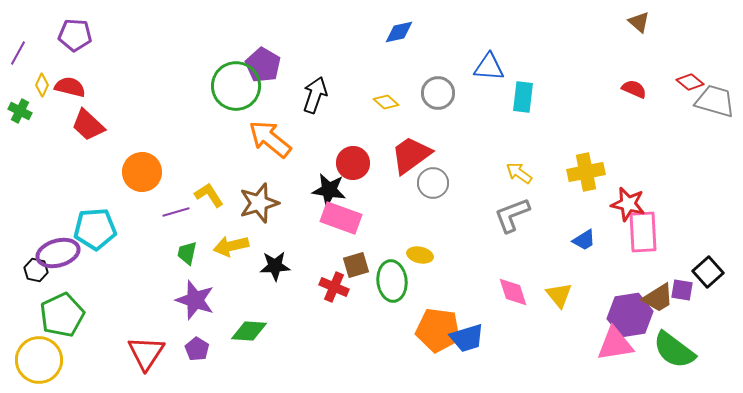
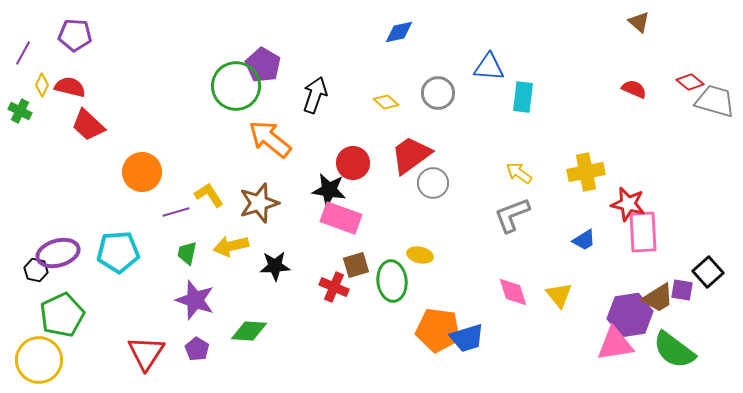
purple line at (18, 53): moved 5 px right
cyan pentagon at (95, 229): moved 23 px right, 23 px down
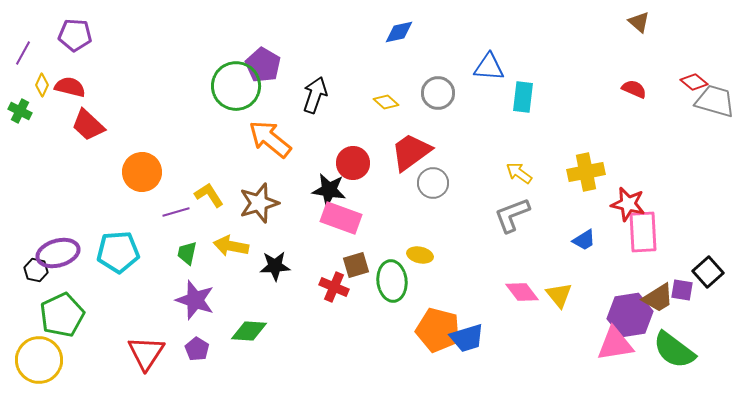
red diamond at (690, 82): moved 4 px right
red trapezoid at (411, 155): moved 3 px up
yellow arrow at (231, 246): rotated 24 degrees clockwise
pink diamond at (513, 292): moved 9 px right; rotated 20 degrees counterclockwise
orange pentagon at (438, 330): rotated 6 degrees clockwise
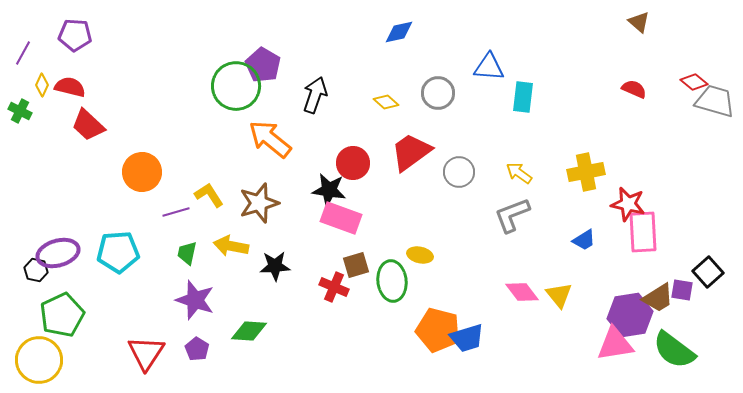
gray circle at (433, 183): moved 26 px right, 11 px up
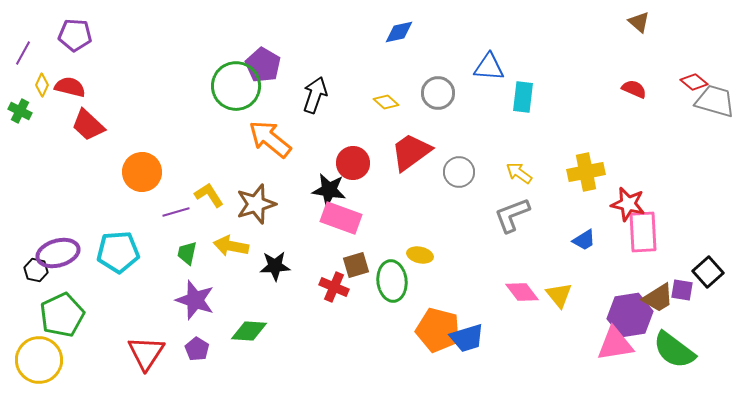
brown star at (259, 203): moved 3 px left, 1 px down
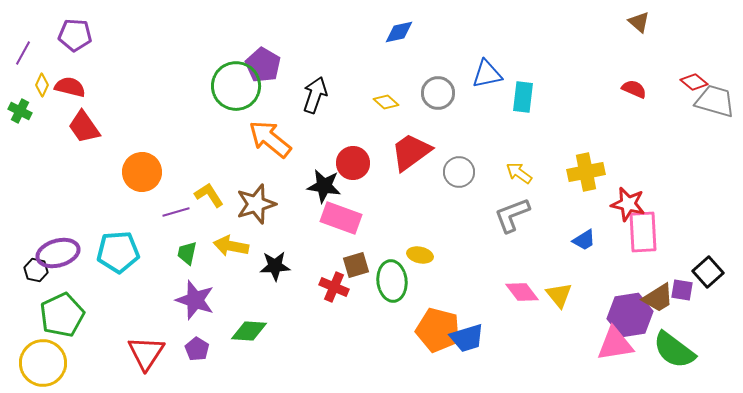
blue triangle at (489, 67): moved 2 px left, 7 px down; rotated 16 degrees counterclockwise
red trapezoid at (88, 125): moved 4 px left, 2 px down; rotated 12 degrees clockwise
black star at (329, 190): moved 5 px left, 4 px up
yellow circle at (39, 360): moved 4 px right, 3 px down
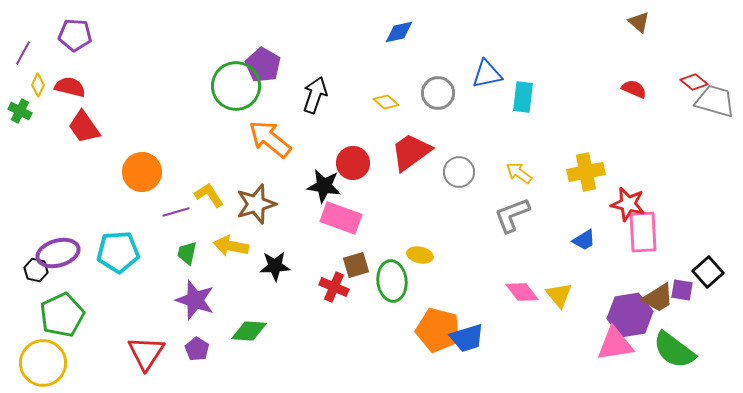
yellow diamond at (42, 85): moved 4 px left
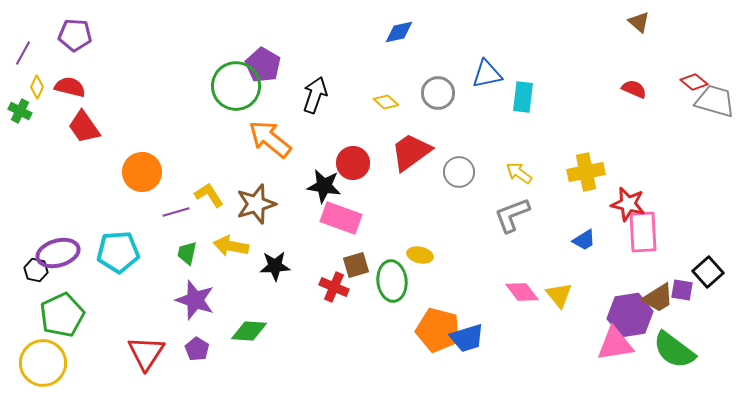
yellow diamond at (38, 85): moved 1 px left, 2 px down
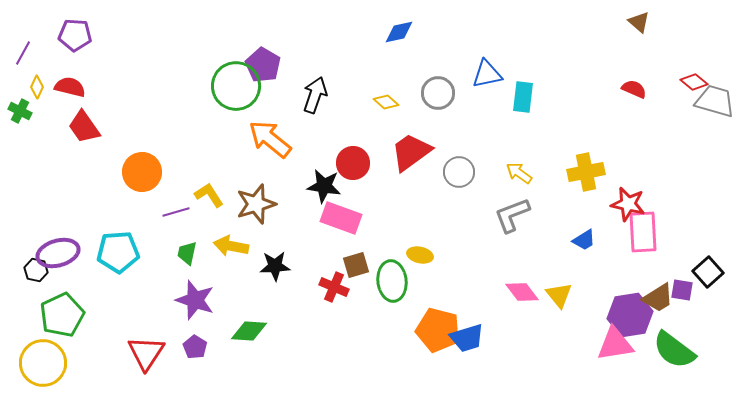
purple pentagon at (197, 349): moved 2 px left, 2 px up
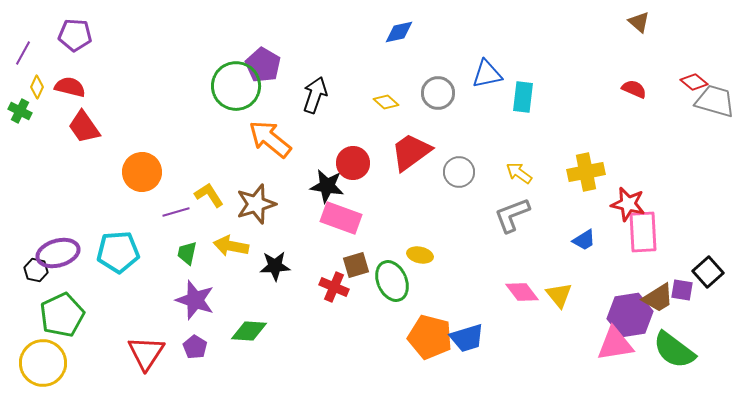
black star at (324, 186): moved 3 px right
green ellipse at (392, 281): rotated 18 degrees counterclockwise
orange pentagon at (438, 330): moved 8 px left, 7 px down
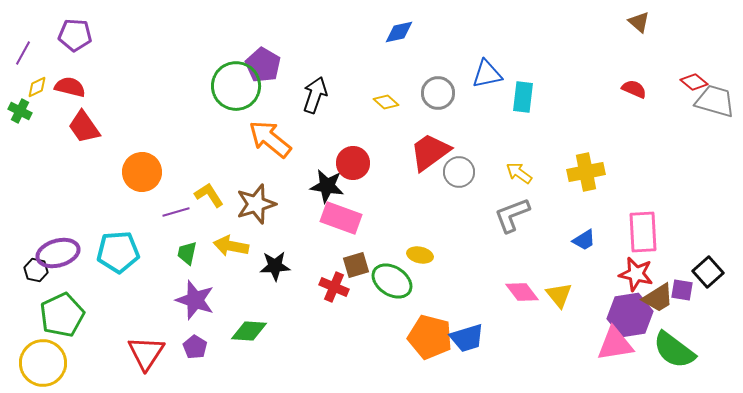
yellow diamond at (37, 87): rotated 40 degrees clockwise
red trapezoid at (411, 152): moved 19 px right
red star at (628, 204): moved 8 px right, 70 px down
green ellipse at (392, 281): rotated 33 degrees counterclockwise
